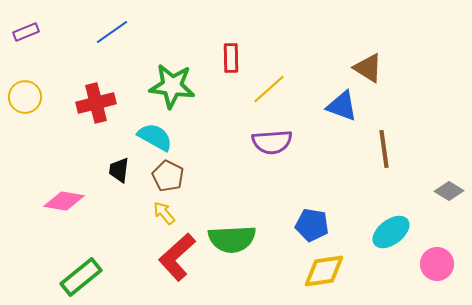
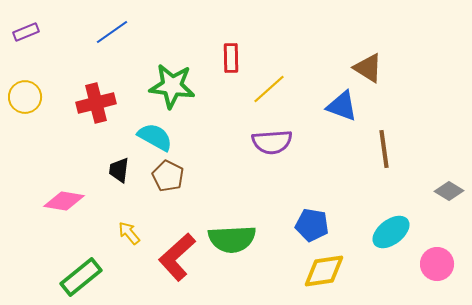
yellow arrow: moved 35 px left, 20 px down
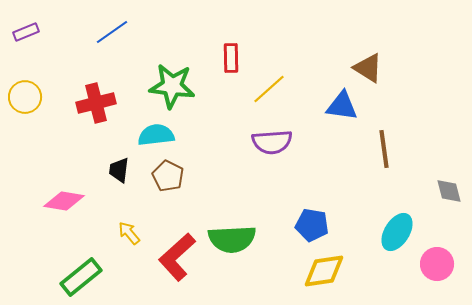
blue triangle: rotated 12 degrees counterclockwise
cyan semicircle: moved 1 px right, 2 px up; rotated 36 degrees counterclockwise
gray diamond: rotated 44 degrees clockwise
cyan ellipse: moved 6 px right; rotated 21 degrees counterclockwise
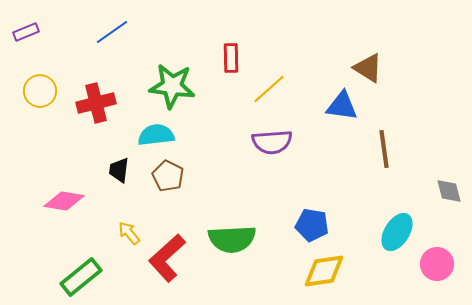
yellow circle: moved 15 px right, 6 px up
red L-shape: moved 10 px left, 1 px down
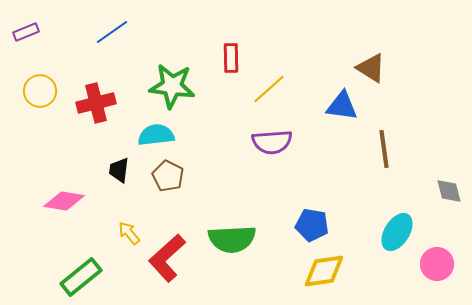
brown triangle: moved 3 px right
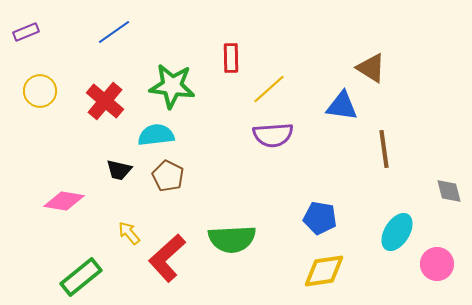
blue line: moved 2 px right
red cross: moved 9 px right, 2 px up; rotated 36 degrees counterclockwise
purple semicircle: moved 1 px right, 7 px up
black trapezoid: rotated 84 degrees counterclockwise
blue pentagon: moved 8 px right, 7 px up
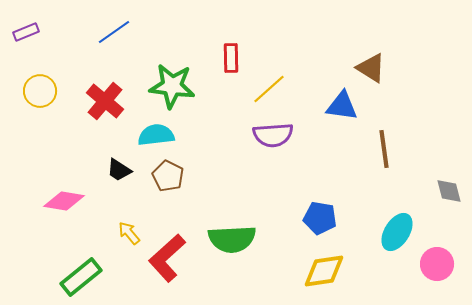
black trapezoid: rotated 20 degrees clockwise
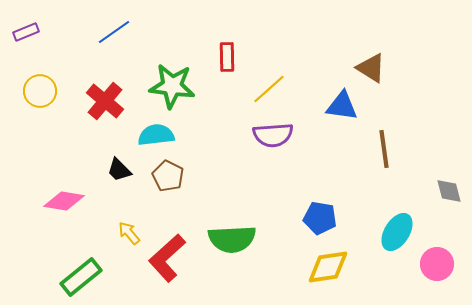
red rectangle: moved 4 px left, 1 px up
black trapezoid: rotated 12 degrees clockwise
yellow diamond: moved 4 px right, 4 px up
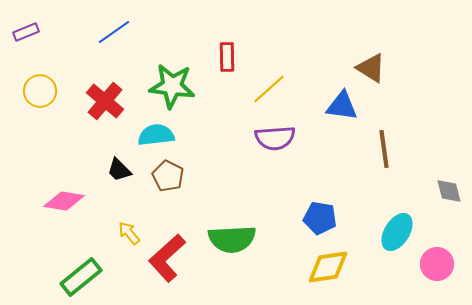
purple semicircle: moved 2 px right, 3 px down
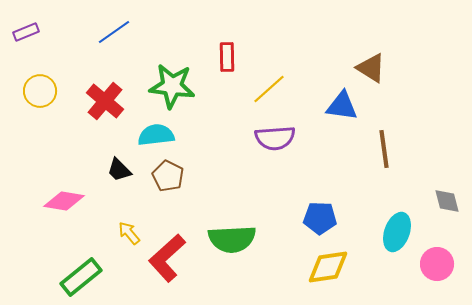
gray diamond: moved 2 px left, 10 px down
blue pentagon: rotated 8 degrees counterclockwise
cyan ellipse: rotated 12 degrees counterclockwise
